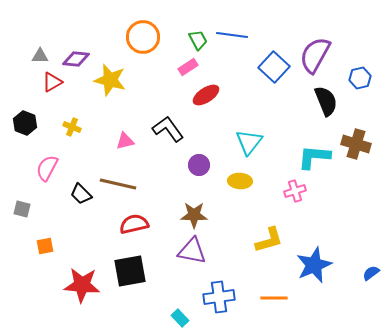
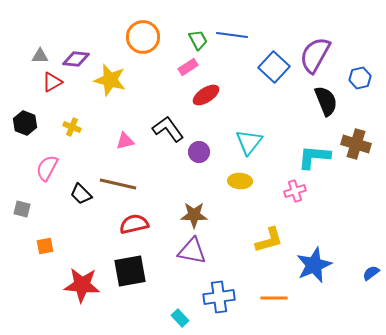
purple circle: moved 13 px up
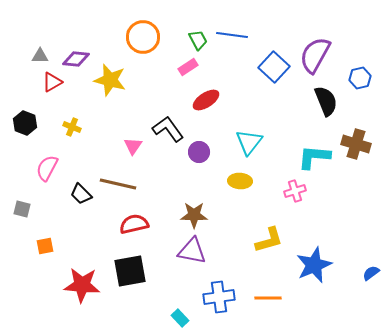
red ellipse: moved 5 px down
pink triangle: moved 8 px right, 5 px down; rotated 42 degrees counterclockwise
orange line: moved 6 px left
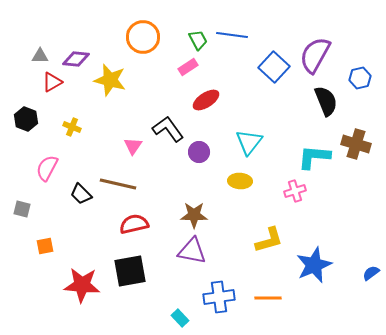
black hexagon: moved 1 px right, 4 px up
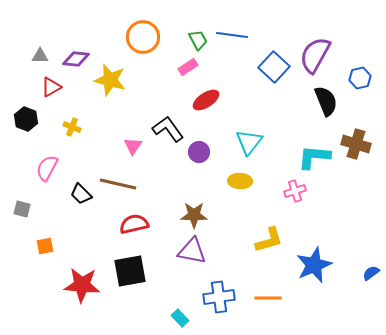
red triangle: moved 1 px left, 5 px down
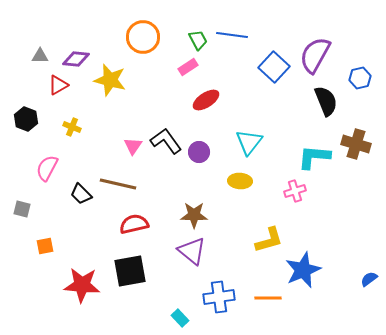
red triangle: moved 7 px right, 2 px up
black L-shape: moved 2 px left, 12 px down
purple triangle: rotated 28 degrees clockwise
blue star: moved 11 px left, 5 px down
blue semicircle: moved 2 px left, 6 px down
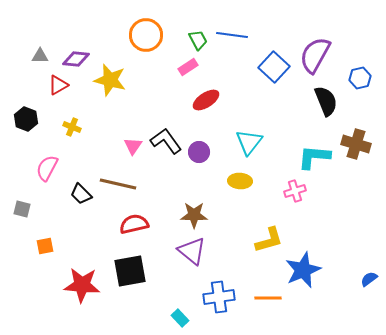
orange circle: moved 3 px right, 2 px up
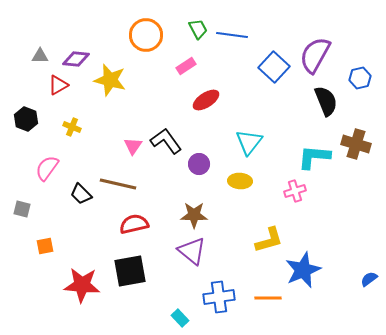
green trapezoid: moved 11 px up
pink rectangle: moved 2 px left, 1 px up
purple circle: moved 12 px down
pink semicircle: rotated 8 degrees clockwise
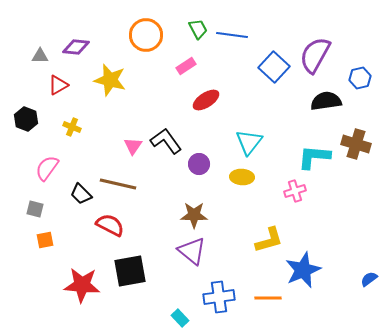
purple diamond: moved 12 px up
black semicircle: rotated 76 degrees counterclockwise
yellow ellipse: moved 2 px right, 4 px up
gray square: moved 13 px right
red semicircle: moved 24 px left, 1 px down; rotated 40 degrees clockwise
orange square: moved 6 px up
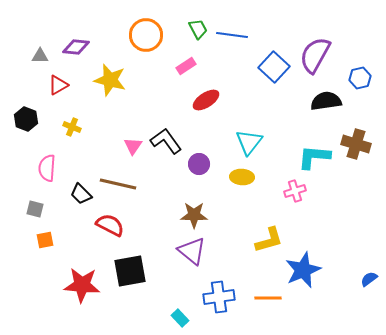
pink semicircle: rotated 32 degrees counterclockwise
